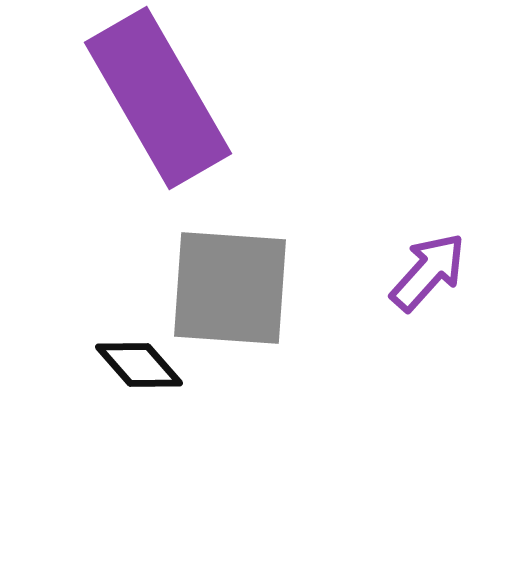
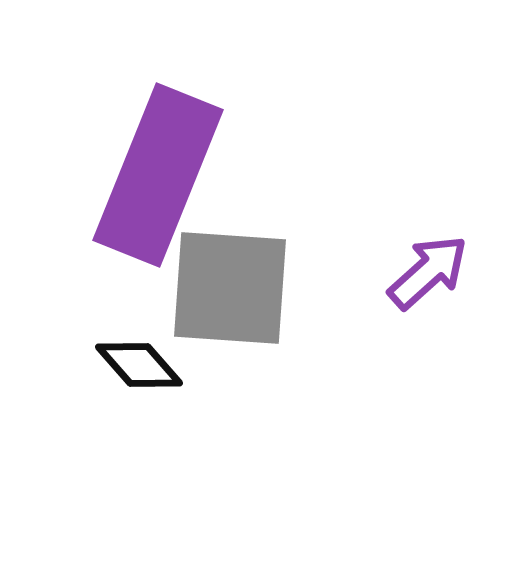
purple rectangle: moved 77 px down; rotated 52 degrees clockwise
purple arrow: rotated 6 degrees clockwise
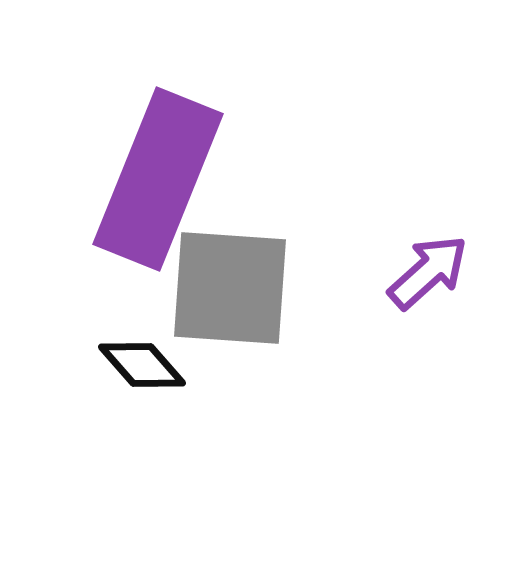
purple rectangle: moved 4 px down
black diamond: moved 3 px right
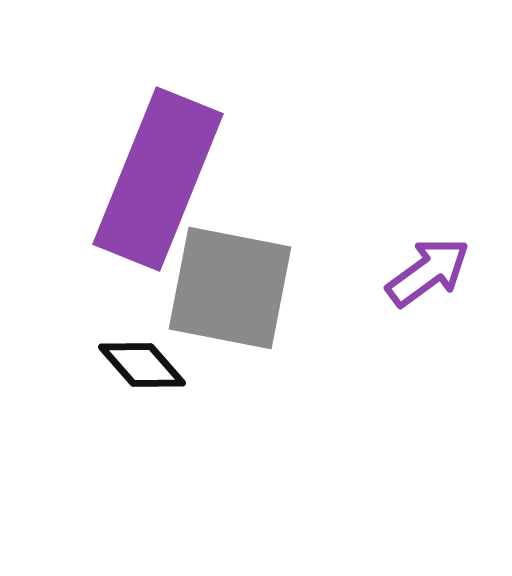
purple arrow: rotated 6 degrees clockwise
gray square: rotated 7 degrees clockwise
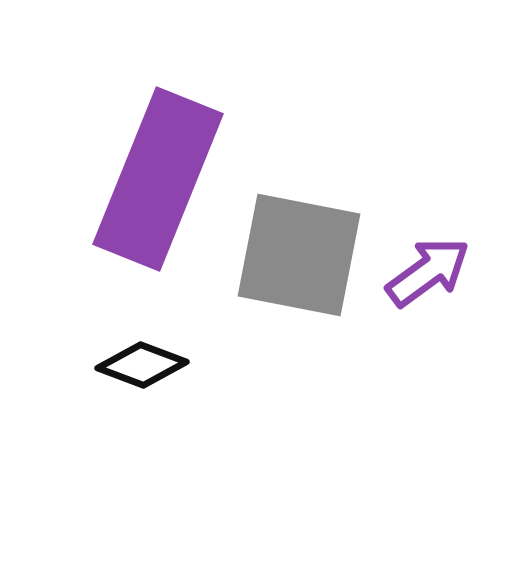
gray square: moved 69 px right, 33 px up
black diamond: rotated 28 degrees counterclockwise
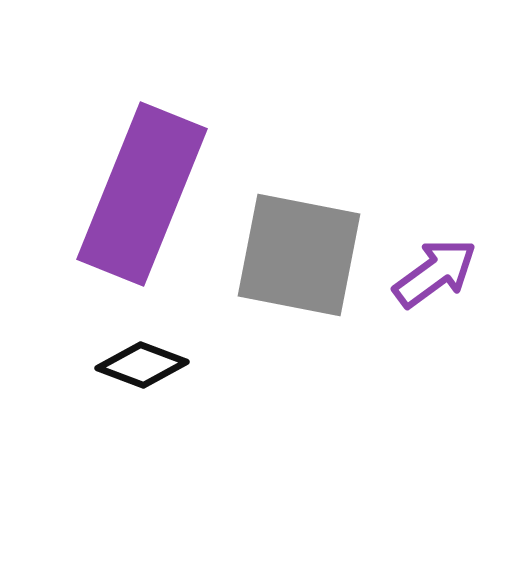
purple rectangle: moved 16 px left, 15 px down
purple arrow: moved 7 px right, 1 px down
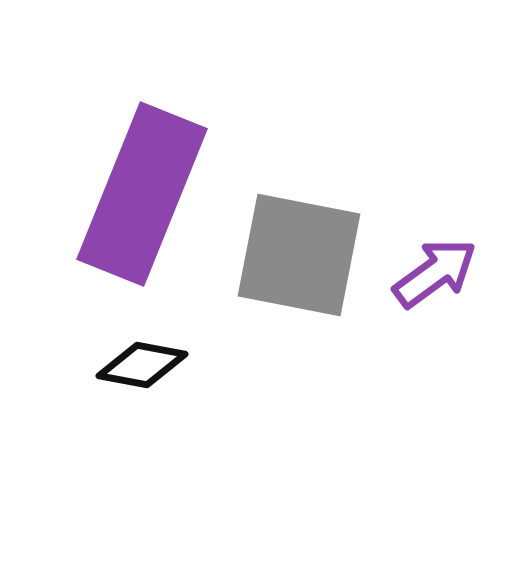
black diamond: rotated 10 degrees counterclockwise
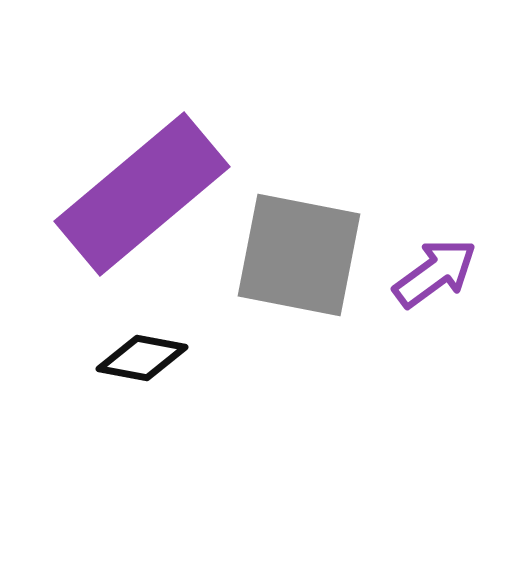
purple rectangle: rotated 28 degrees clockwise
black diamond: moved 7 px up
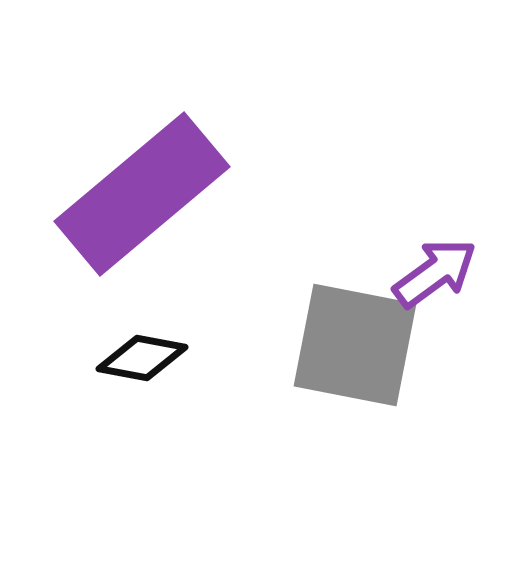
gray square: moved 56 px right, 90 px down
